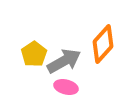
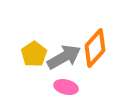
orange diamond: moved 8 px left, 4 px down
gray arrow: moved 4 px up
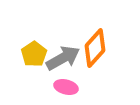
gray arrow: moved 1 px left, 1 px down
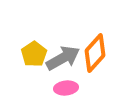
orange diamond: moved 5 px down
pink ellipse: moved 1 px down; rotated 20 degrees counterclockwise
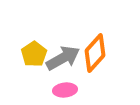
pink ellipse: moved 1 px left, 2 px down
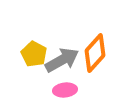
yellow pentagon: rotated 10 degrees counterclockwise
gray arrow: moved 1 px left, 2 px down
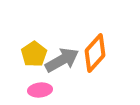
yellow pentagon: rotated 10 degrees clockwise
pink ellipse: moved 25 px left
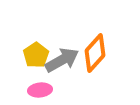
yellow pentagon: moved 2 px right, 1 px down
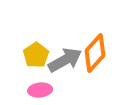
gray arrow: moved 3 px right
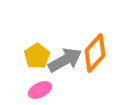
yellow pentagon: moved 1 px right, 1 px down
pink ellipse: rotated 20 degrees counterclockwise
